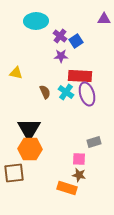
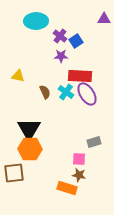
yellow triangle: moved 2 px right, 3 px down
purple ellipse: rotated 15 degrees counterclockwise
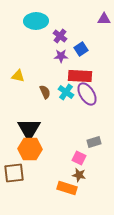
blue square: moved 5 px right, 8 px down
pink square: moved 1 px up; rotated 24 degrees clockwise
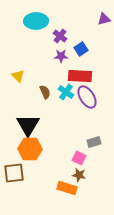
purple triangle: rotated 16 degrees counterclockwise
yellow triangle: rotated 32 degrees clockwise
purple ellipse: moved 3 px down
black triangle: moved 1 px left, 4 px up
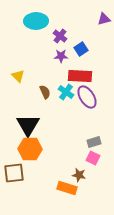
pink square: moved 14 px right
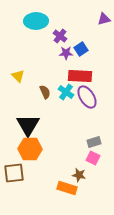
purple star: moved 5 px right, 3 px up
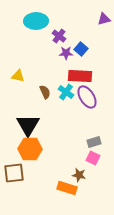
purple cross: moved 1 px left
blue square: rotated 16 degrees counterclockwise
yellow triangle: rotated 32 degrees counterclockwise
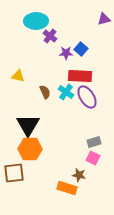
purple cross: moved 9 px left
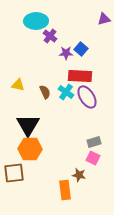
yellow triangle: moved 9 px down
orange rectangle: moved 2 px left, 2 px down; rotated 66 degrees clockwise
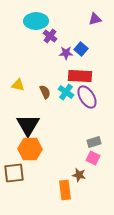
purple triangle: moved 9 px left
